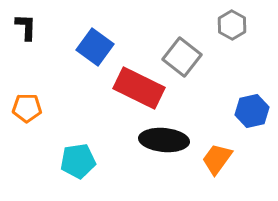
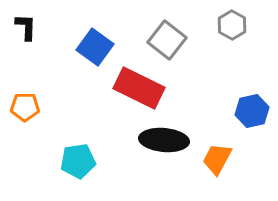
gray square: moved 15 px left, 17 px up
orange pentagon: moved 2 px left, 1 px up
orange trapezoid: rotated 8 degrees counterclockwise
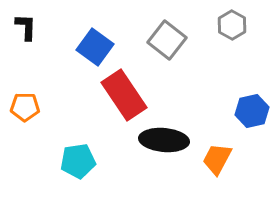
red rectangle: moved 15 px left, 7 px down; rotated 30 degrees clockwise
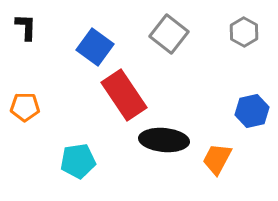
gray hexagon: moved 12 px right, 7 px down
gray square: moved 2 px right, 6 px up
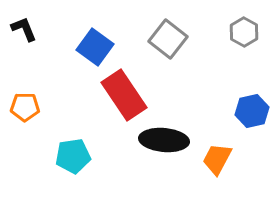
black L-shape: moved 2 px left, 2 px down; rotated 24 degrees counterclockwise
gray square: moved 1 px left, 5 px down
cyan pentagon: moved 5 px left, 5 px up
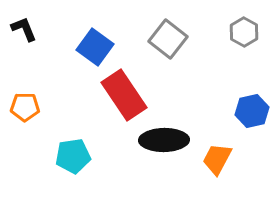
black ellipse: rotated 6 degrees counterclockwise
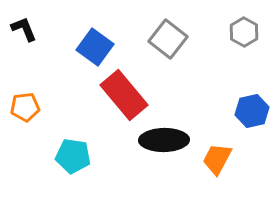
red rectangle: rotated 6 degrees counterclockwise
orange pentagon: rotated 8 degrees counterclockwise
cyan pentagon: rotated 16 degrees clockwise
